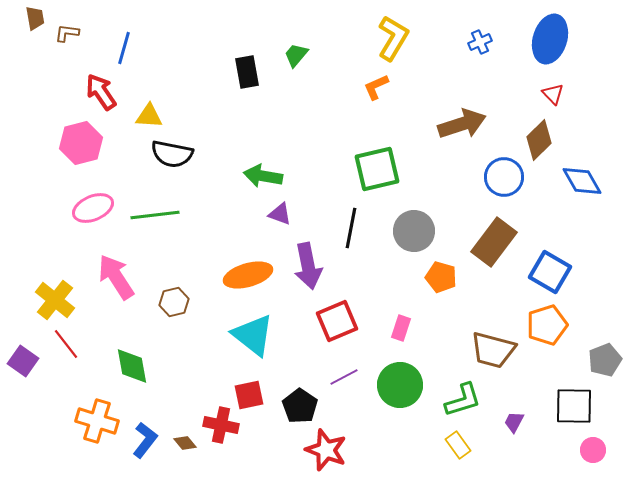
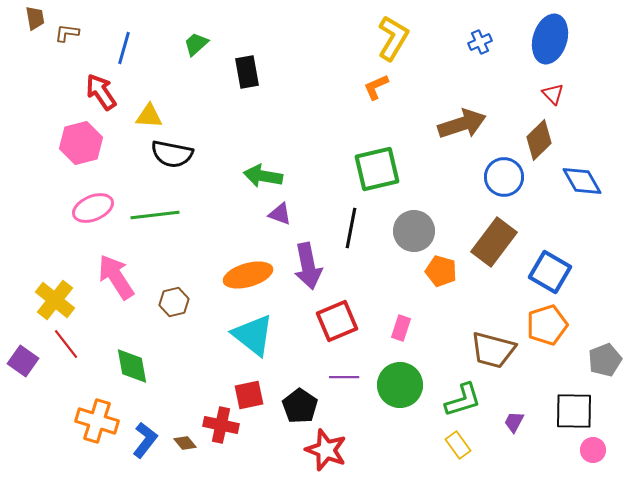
green trapezoid at (296, 55): moved 100 px left, 11 px up; rotated 8 degrees clockwise
orange pentagon at (441, 277): moved 6 px up
purple line at (344, 377): rotated 28 degrees clockwise
black square at (574, 406): moved 5 px down
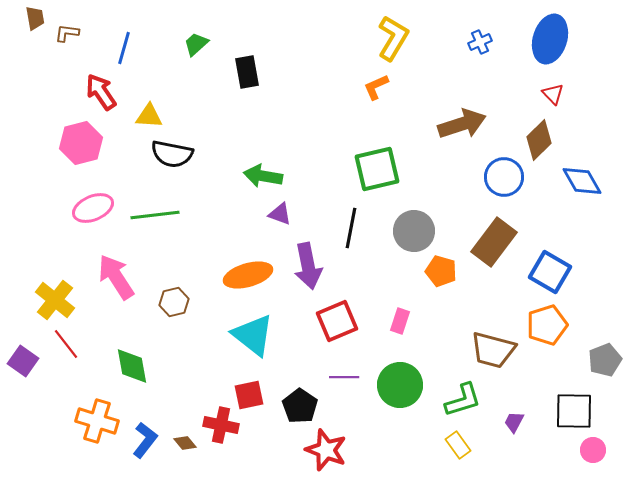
pink rectangle at (401, 328): moved 1 px left, 7 px up
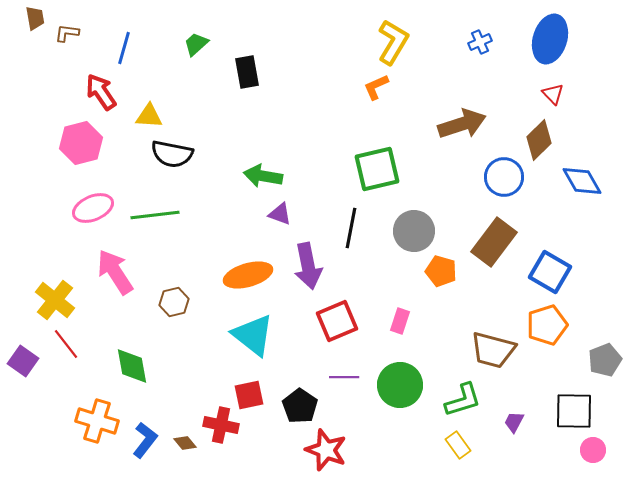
yellow L-shape at (393, 38): moved 4 px down
pink arrow at (116, 277): moved 1 px left, 5 px up
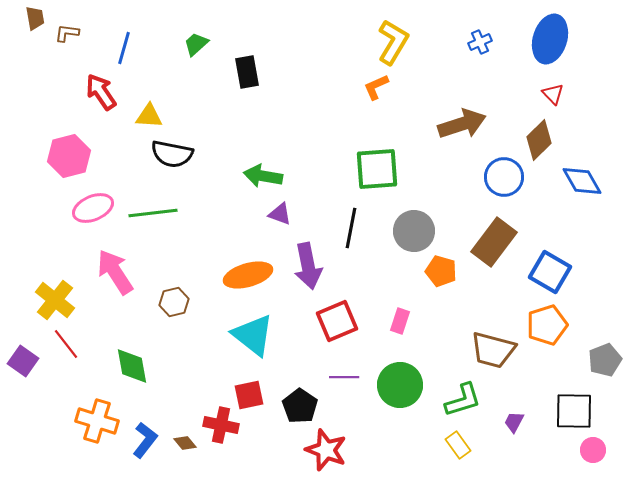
pink hexagon at (81, 143): moved 12 px left, 13 px down
green square at (377, 169): rotated 9 degrees clockwise
green line at (155, 215): moved 2 px left, 2 px up
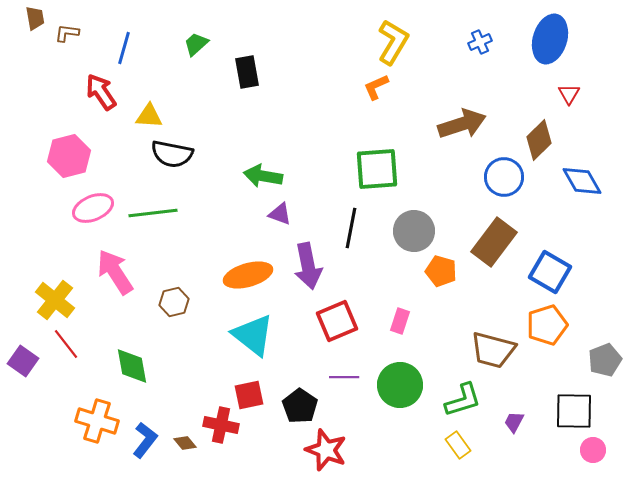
red triangle at (553, 94): moved 16 px right; rotated 15 degrees clockwise
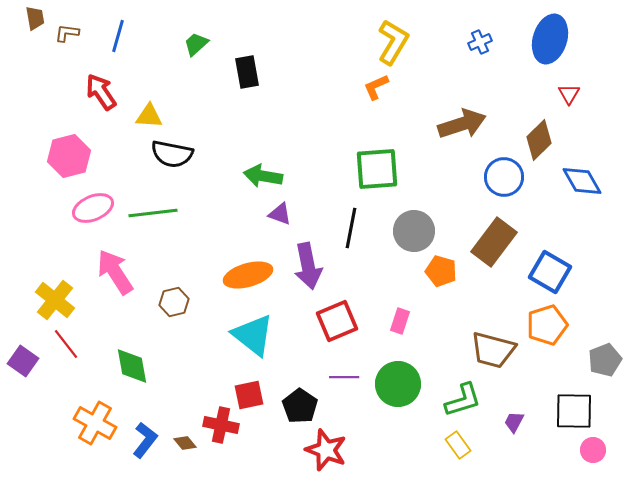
blue line at (124, 48): moved 6 px left, 12 px up
green circle at (400, 385): moved 2 px left, 1 px up
orange cross at (97, 421): moved 2 px left, 2 px down; rotated 12 degrees clockwise
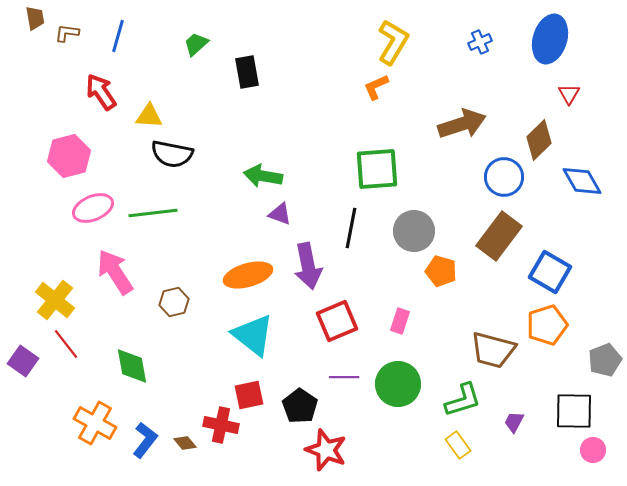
brown rectangle at (494, 242): moved 5 px right, 6 px up
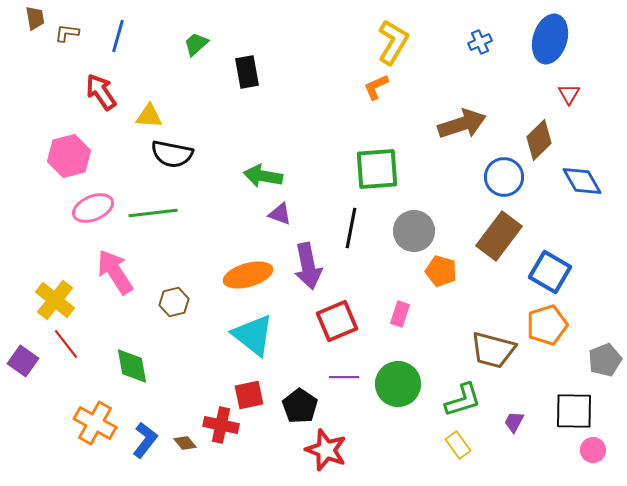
pink rectangle at (400, 321): moved 7 px up
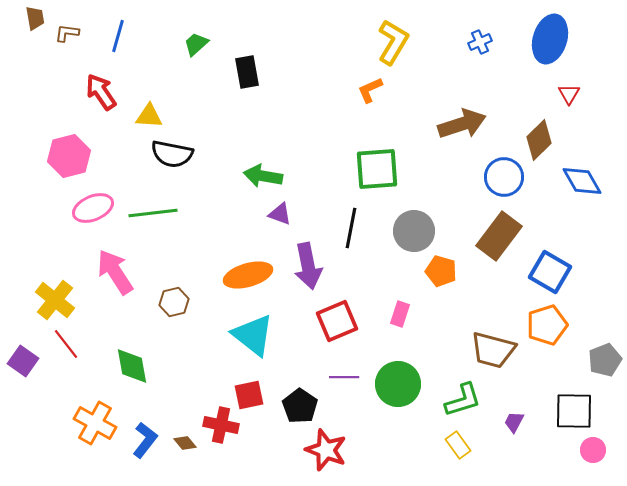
orange L-shape at (376, 87): moved 6 px left, 3 px down
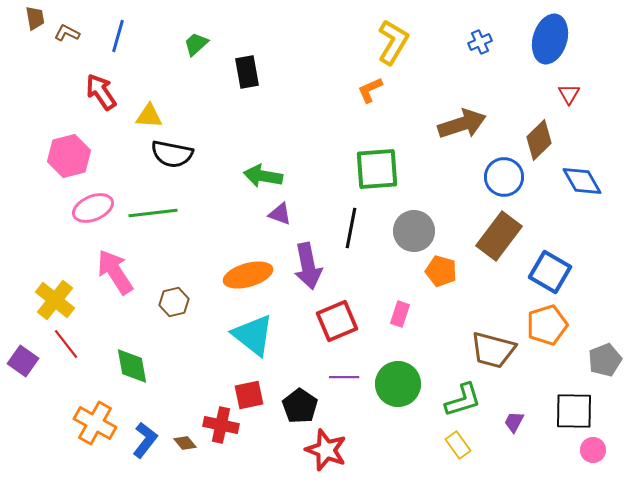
brown L-shape at (67, 33): rotated 20 degrees clockwise
